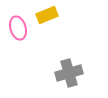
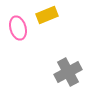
gray cross: moved 1 px left, 1 px up; rotated 12 degrees counterclockwise
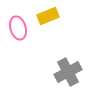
yellow rectangle: moved 1 px right, 1 px down
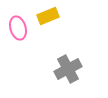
gray cross: moved 3 px up
